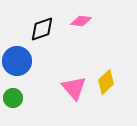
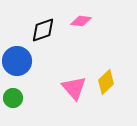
black diamond: moved 1 px right, 1 px down
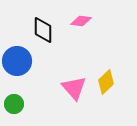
black diamond: rotated 72 degrees counterclockwise
green circle: moved 1 px right, 6 px down
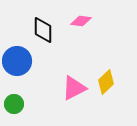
pink triangle: rotated 44 degrees clockwise
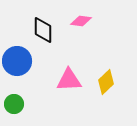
pink triangle: moved 5 px left, 8 px up; rotated 24 degrees clockwise
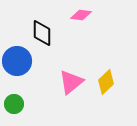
pink diamond: moved 6 px up
black diamond: moved 1 px left, 3 px down
pink triangle: moved 2 px right, 2 px down; rotated 36 degrees counterclockwise
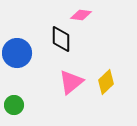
black diamond: moved 19 px right, 6 px down
blue circle: moved 8 px up
green circle: moved 1 px down
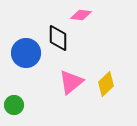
black diamond: moved 3 px left, 1 px up
blue circle: moved 9 px right
yellow diamond: moved 2 px down
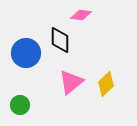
black diamond: moved 2 px right, 2 px down
green circle: moved 6 px right
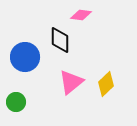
blue circle: moved 1 px left, 4 px down
green circle: moved 4 px left, 3 px up
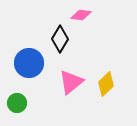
black diamond: moved 1 px up; rotated 32 degrees clockwise
blue circle: moved 4 px right, 6 px down
green circle: moved 1 px right, 1 px down
